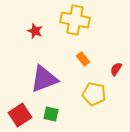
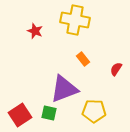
purple triangle: moved 20 px right, 10 px down
yellow pentagon: moved 17 px down; rotated 10 degrees counterclockwise
green square: moved 2 px left, 1 px up
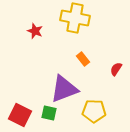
yellow cross: moved 2 px up
red square: rotated 30 degrees counterclockwise
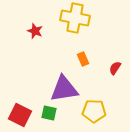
orange rectangle: rotated 16 degrees clockwise
red semicircle: moved 1 px left, 1 px up
purple triangle: rotated 12 degrees clockwise
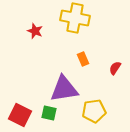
yellow pentagon: rotated 10 degrees counterclockwise
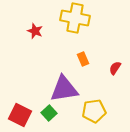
green square: rotated 35 degrees clockwise
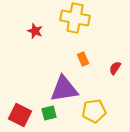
green square: rotated 28 degrees clockwise
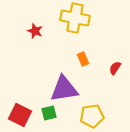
yellow pentagon: moved 2 px left, 5 px down
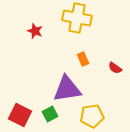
yellow cross: moved 2 px right
red semicircle: rotated 88 degrees counterclockwise
purple triangle: moved 3 px right
green square: moved 1 px right, 1 px down; rotated 14 degrees counterclockwise
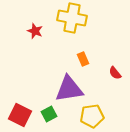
yellow cross: moved 5 px left
red semicircle: moved 5 px down; rotated 16 degrees clockwise
purple triangle: moved 2 px right
green square: moved 1 px left
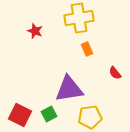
yellow cross: moved 7 px right; rotated 20 degrees counterclockwise
orange rectangle: moved 4 px right, 10 px up
yellow pentagon: moved 2 px left, 1 px down
